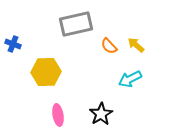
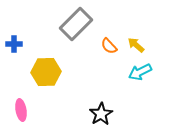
gray rectangle: rotated 32 degrees counterclockwise
blue cross: moved 1 px right; rotated 21 degrees counterclockwise
cyan arrow: moved 10 px right, 7 px up
pink ellipse: moved 37 px left, 5 px up
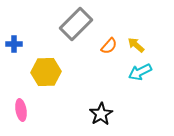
orange semicircle: rotated 96 degrees counterclockwise
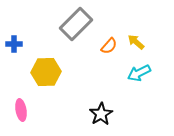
yellow arrow: moved 3 px up
cyan arrow: moved 1 px left, 1 px down
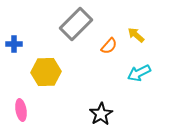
yellow arrow: moved 7 px up
